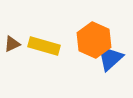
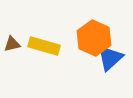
orange hexagon: moved 2 px up
brown triangle: rotated 12 degrees clockwise
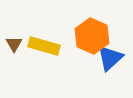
orange hexagon: moved 2 px left, 2 px up
brown triangle: moved 2 px right; rotated 48 degrees counterclockwise
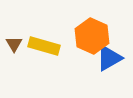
blue triangle: moved 1 px left; rotated 12 degrees clockwise
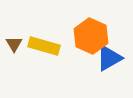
orange hexagon: moved 1 px left
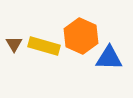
orange hexagon: moved 10 px left
blue triangle: rotated 32 degrees clockwise
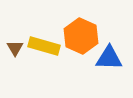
brown triangle: moved 1 px right, 4 px down
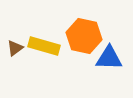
orange hexagon: moved 3 px right; rotated 12 degrees counterclockwise
brown triangle: rotated 24 degrees clockwise
